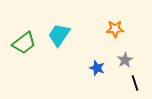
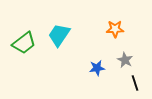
gray star: rotated 14 degrees counterclockwise
blue star: rotated 28 degrees counterclockwise
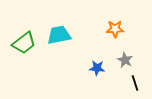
cyan trapezoid: rotated 45 degrees clockwise
blue star: rotated 14 degrees clockwise
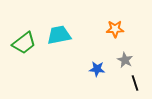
blue star: moved 1 px down
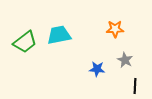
green trapezoid: moved 1 px right, 1 px up
black line: moved 3 px down; rotated 21 degrees clockwise
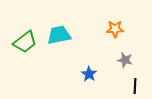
gray star: rotated 14 degrees counterclockwise
blue star: moved 8 px left, 5 px down; rotated 28 degrees clockwise
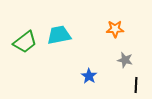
blue star: moved 2 px down
black line: moved 1 px right, 1 px up
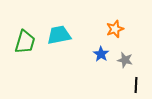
orange star: rotated 18 degrees counterclockwise
green trapezoid: rotated 35 degrees counterclockwise
blue star: moved 12 px right, 22 px up
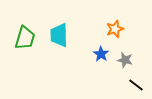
cyan trapezoid: rotated 80 degrees counterclockwise
green trapezoid: moved 4 px up
black line: rotated 56 degrees counterclockwise
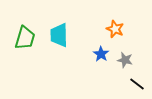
orange star: rotated 30 degrees counterclockwise
black line: moved 1 px right, 1 px up
